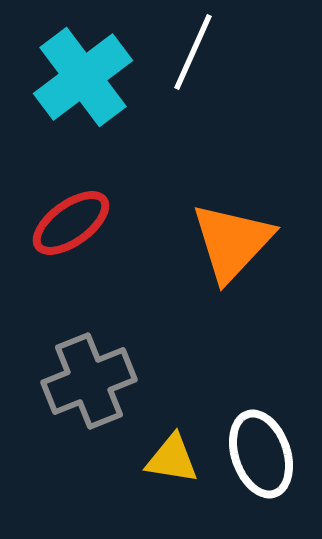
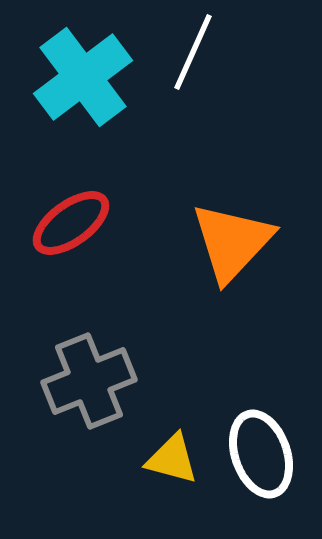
yellow triangle: rotated 6 degrees clockwise
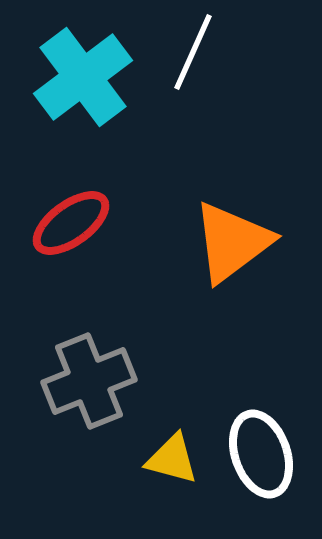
orange triangle: rotated 10 degrees clockwise
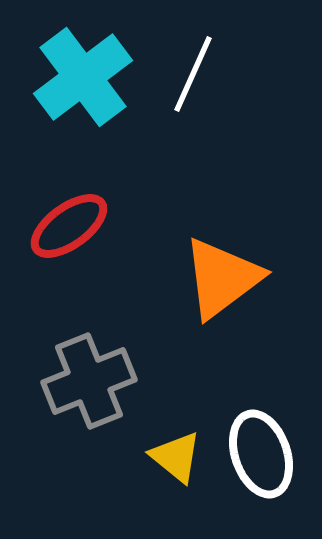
white line: moved 22 px down
red ellipse: moved 2 px left, 3 px down
orange triangle: moved 10 px left, 36 px down
yellow triangle: moved 4 px right, 2 px up; rotated 24 degrees clockwise
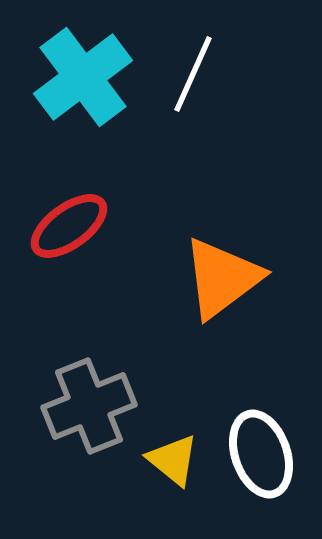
gray cross: moved 25 px down
yellow triangle: moved 3 px left, 3 px down
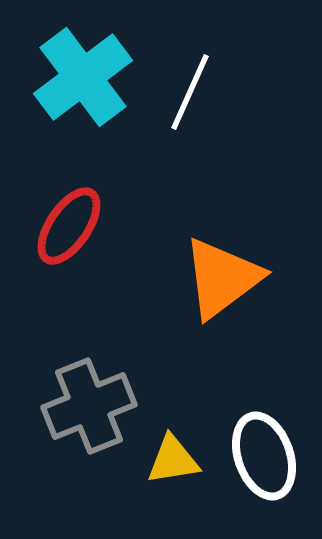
white line: moved 3 px left, 18 px down
red ellipse: rotated 20 degrees counterclockwise
white ellipse: moved 3 px right, 2 px down
yellow triangle: rotated 48 degrees counterclockwise
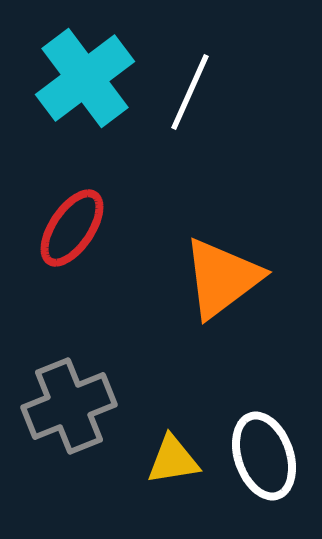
cyan cross: moved 2 px right, 1 px down
red ellipse: moved 3 px right, 2 px down
gray cross: moved 20 px left
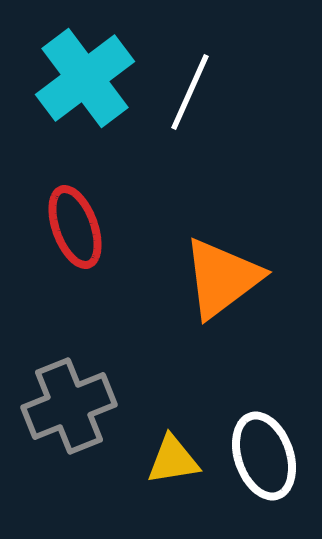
red ellipse: moved 3 px right, 1 px up; rotated 54 degrees counterclockwise
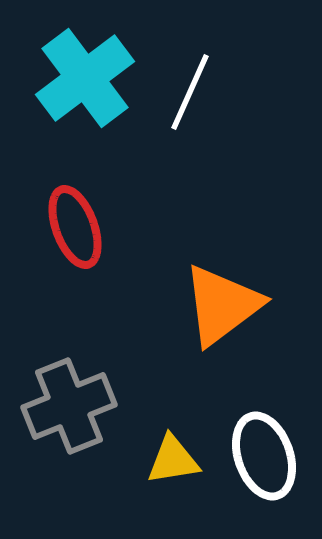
orange triangle: moved 27 px down
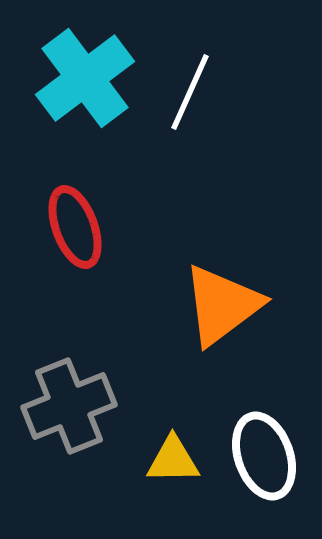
yellow triangle: rotated 8 degrees clockwise
